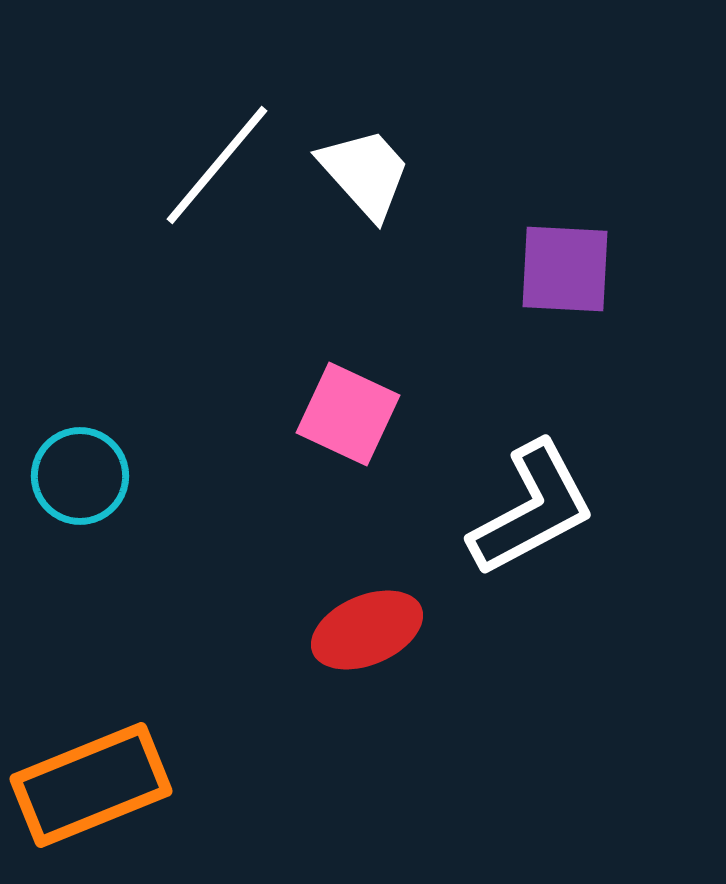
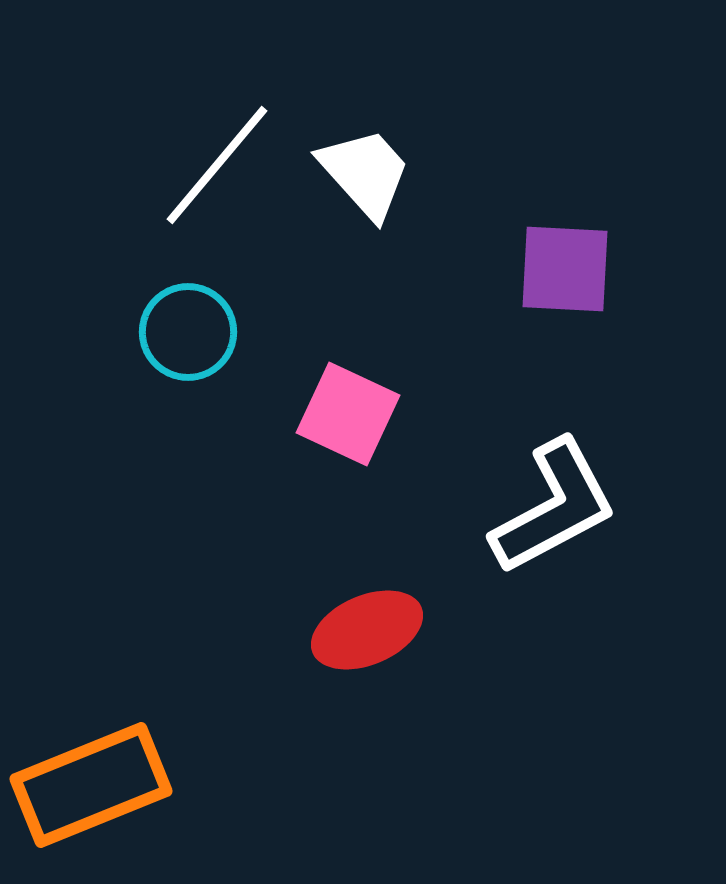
cyan circle: moved 108 px right, 144 px up
white L-shape: moved 22 px right, 2 px up
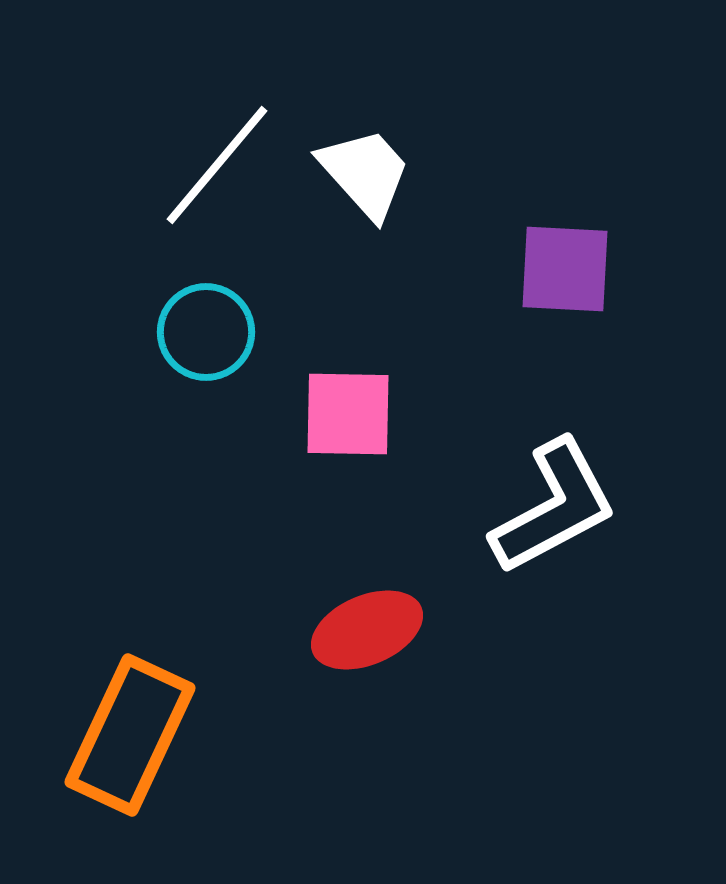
cyan circle: moved 18 px right
pink square: rotated 24 degrees counterclockwise
orange rectangle: moved 39 px right, 50 px up; rotated 43 degrees counterclockwise
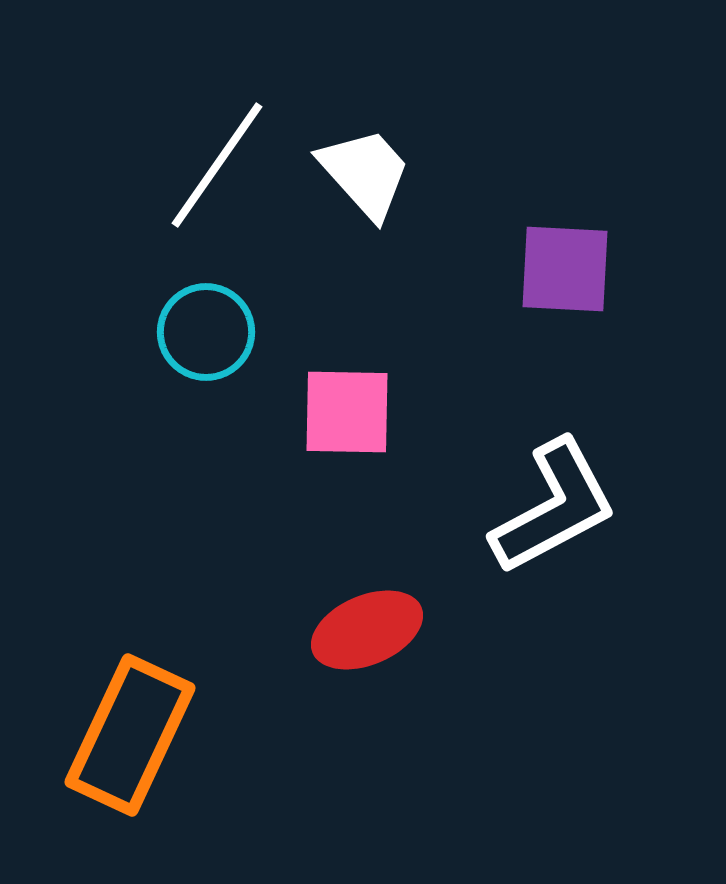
white line: rotated 5 degrees counterclockwise
pink square: moved 1 px left, 2 px up
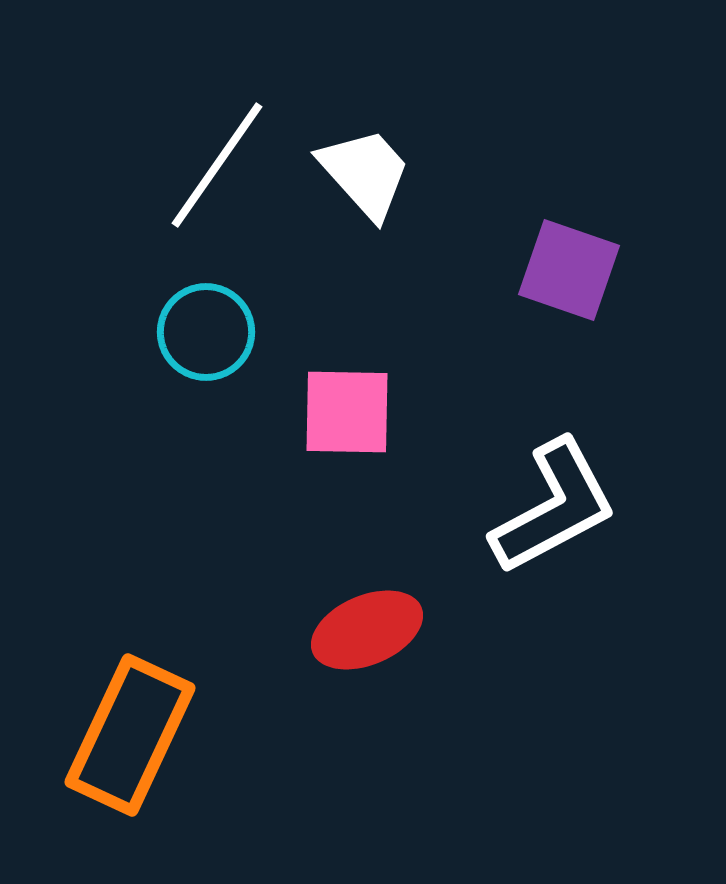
purple square: moved 4 px right, 1 px down; rotated 16 degrees clockwise
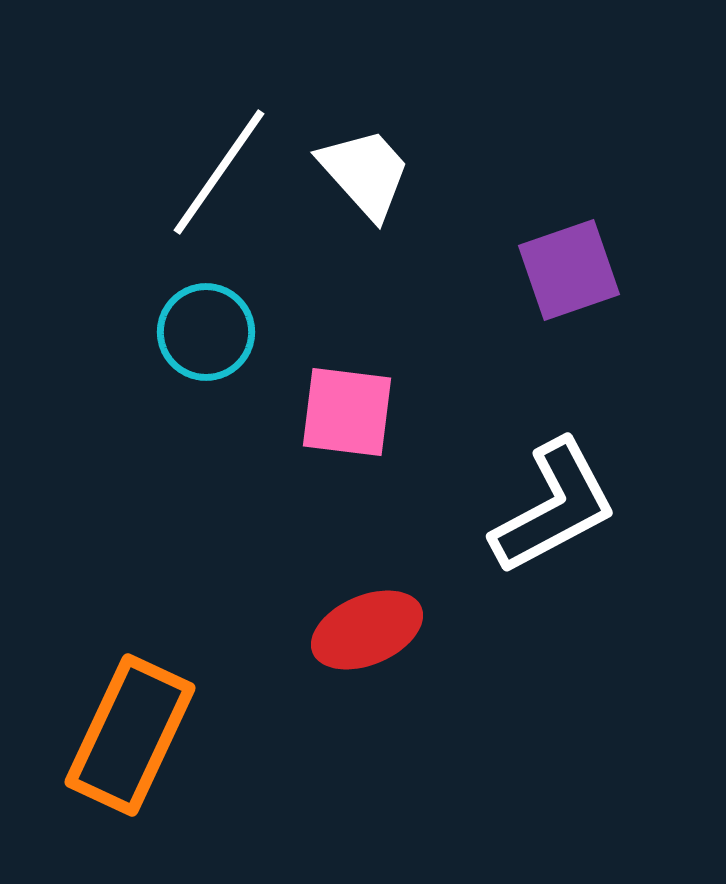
white line: moved 2 px right, 7 px down
purple square: rotated 38 degrees counterclockwise
pink square: rotated 6 degrees clockwise
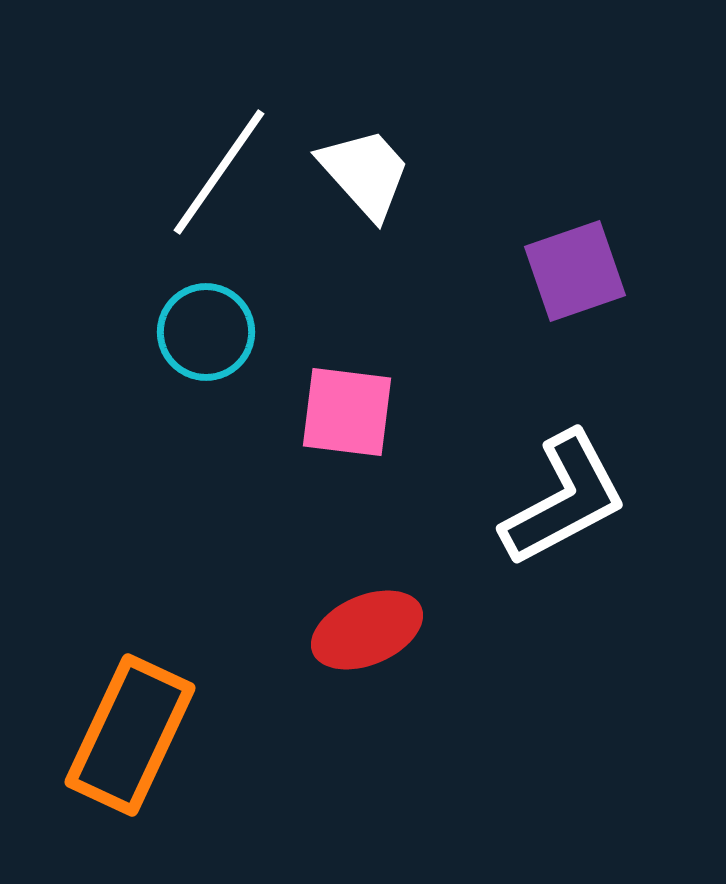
purple square: moved 6 px right, 1 px down
white L-shape: moved 10 px right, 8 px up
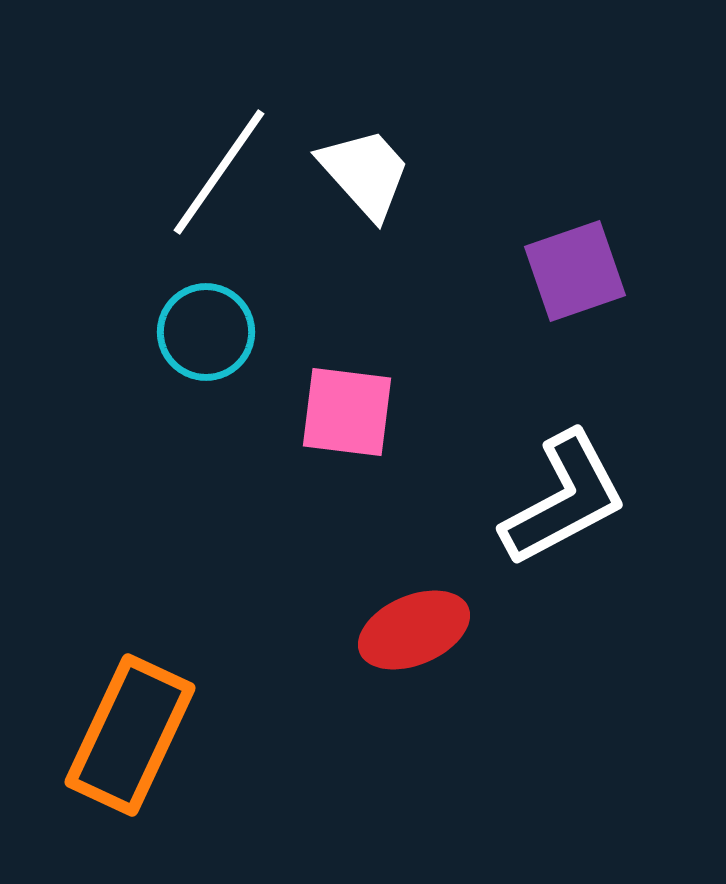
red ellipse: moved 47 px right
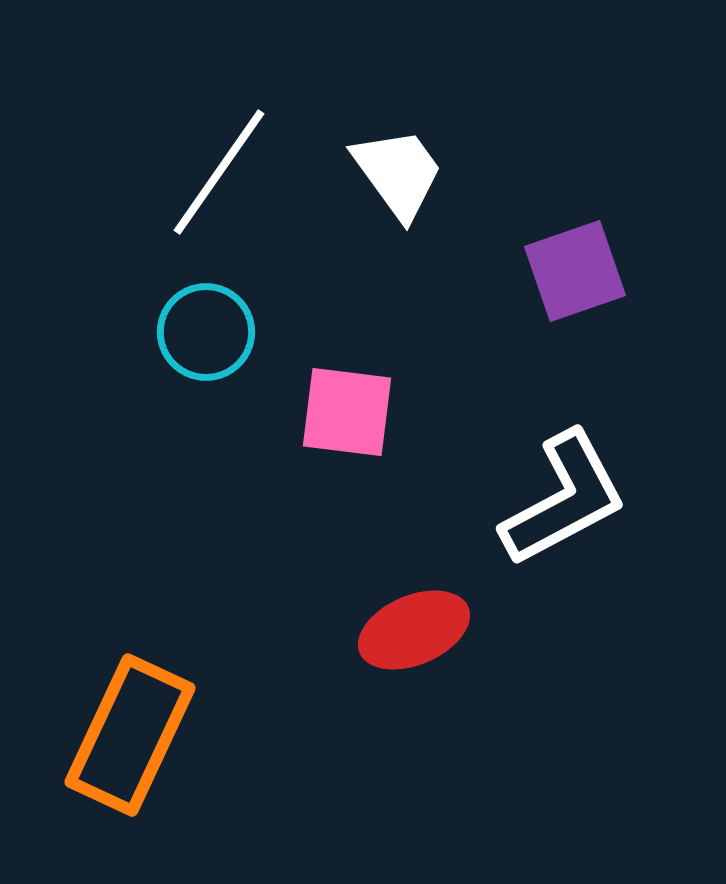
white trapezoid: moved 33 px right; rotated 6 degrees clockwise
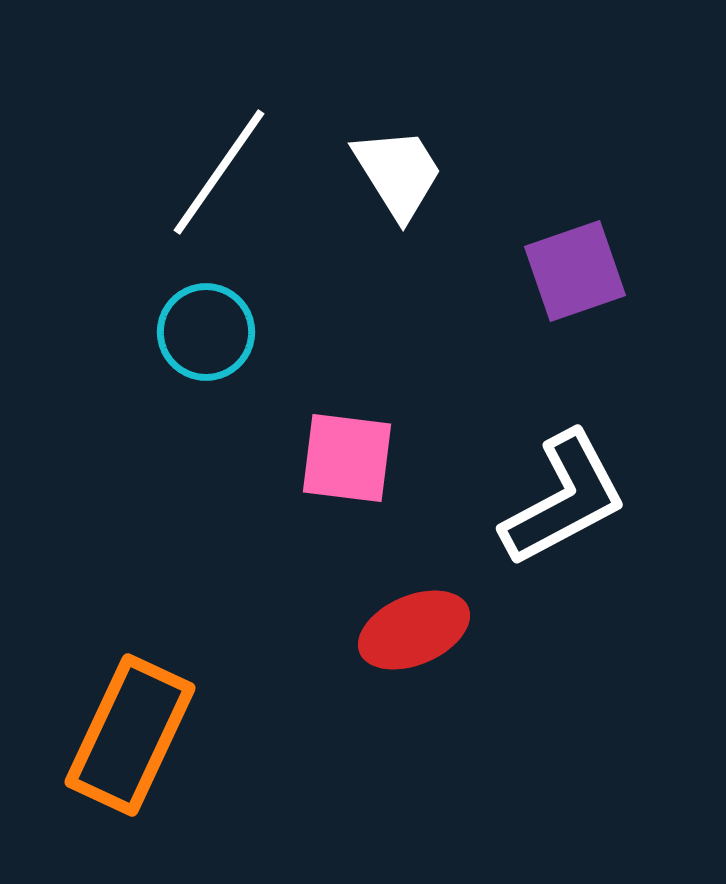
white trapezoid: rotated 4 degrees clockwise
pink square: moved 46 px down
